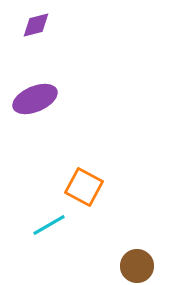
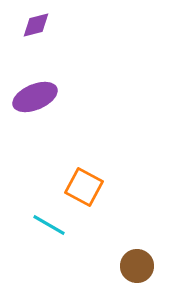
purple ellipse: moved 2 px up
cyan line: rotated 60 degrees clockwise
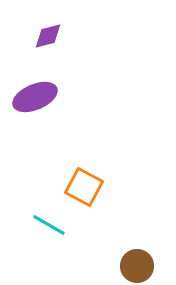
purple diamond: moved 12 px right, 11 px down
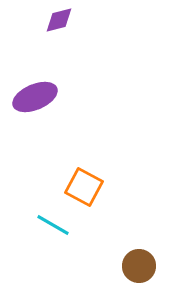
purple diamond: moved 11 px right, 16 px up
cyan line: moved 4 px right
brown circle: moved 2 px right
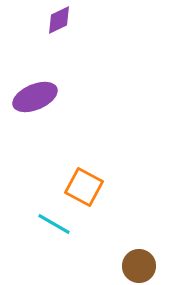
purple diamond: rotated 12 degrees counterclockwise
cyan line: moved 1 px right, 1 px up
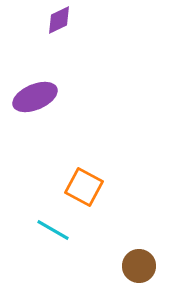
cyan line: moved 1 px left, 6 px down
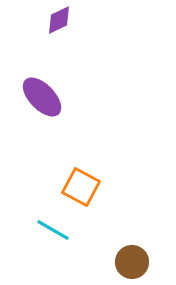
purple ellipse: moved 7 px right; rotated 69 degrees clockwise
orange square: moved 3 px left
brown circle: moved 7 px left, 4 px up
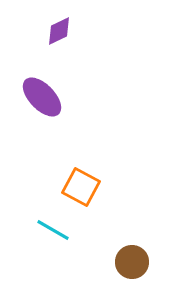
purple diamond: moved 11 px down
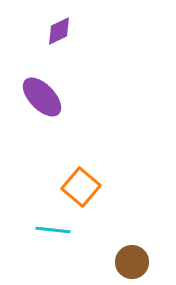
orange square: rotated 12 degrees clockwise
cyan line: rotated 24 degrees counterclockwise
